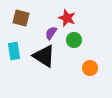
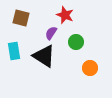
red star: moved 2 px left, 3 px up
green circle: moved 2 px right, 2 px down
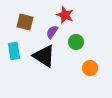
brown square: moved 4 px right, 4 px down
purple semicircle: moved 1 px right, 1 px up
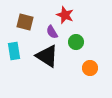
purple semicircle: rotated 64 degrees counterclockwise
black triangle: moved 3 px right
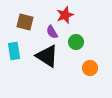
red star: rotated 30 degrees clockwise
